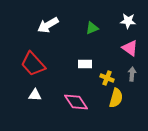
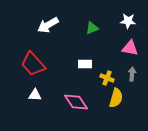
pink triangle: rotated 24 degrees counterclockwise
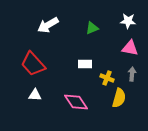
yellow semicircle: moved 3 px right
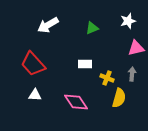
white star: rotated 21 degrees counterclockwise
pink triangle: moved 6 px right; rotated 24 degrees counterclockwise
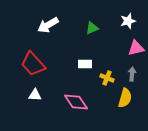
yellow semicircle: moved 6 px right
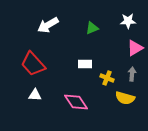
white star: rotated 14 degrees clockwise
pink triangle: moved 1 px left; rotated 18 degrees counterclockwise
yellow semicircle: rotated 90 degrees clockwise
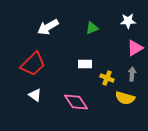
white arrow: moved 2 px down
red trapezoid: rotated 92 degrees counterclockwise
white triangle: rotated 32 degrees clockwise
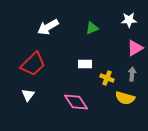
white star: moved 1 px right, 1 px up
white triangle: moved 7 px left; rotated 32 degrees clockwise
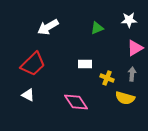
green triangle: moved 5 px right
white triangle: rotated 40 degrees counterclockwise
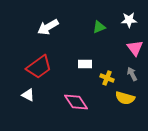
green triangle: moved 2 px right, 1 px up
pink triangle: rotated 36 degrees counterclockwise
red trapezoid: moved 6 px right, 3 px down; rotated 8 degrees clockwise
gray arrow: rotated 32 degrees counterclockwise
